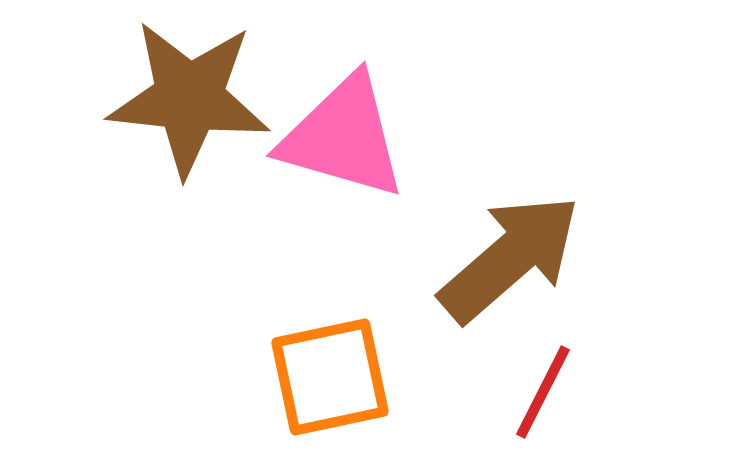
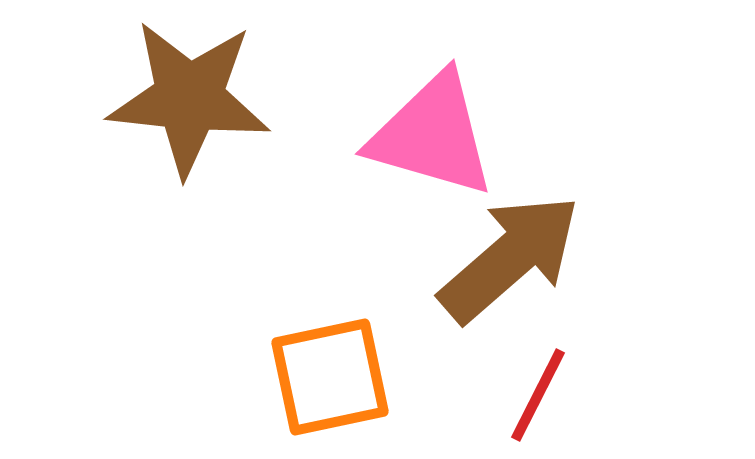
pink triangle: moved 89 px right, 2 px up
red line: moved 5 px left, 3 px down
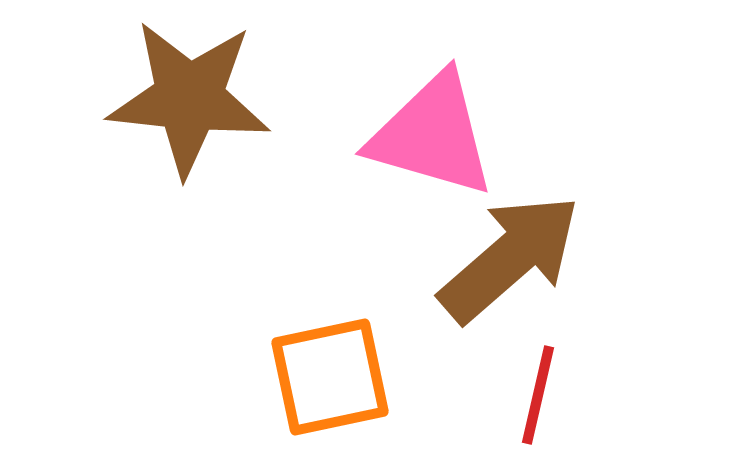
red line: rotated 14 degrees counterclockwise
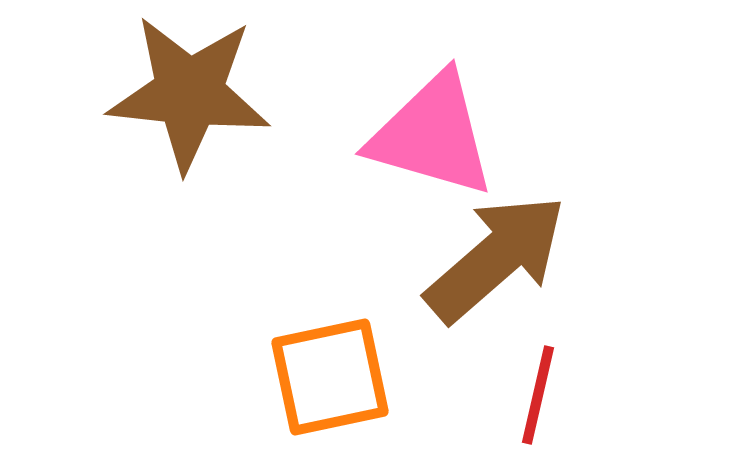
brown star: moved 5 px up
brown arrow: moved 14 px left
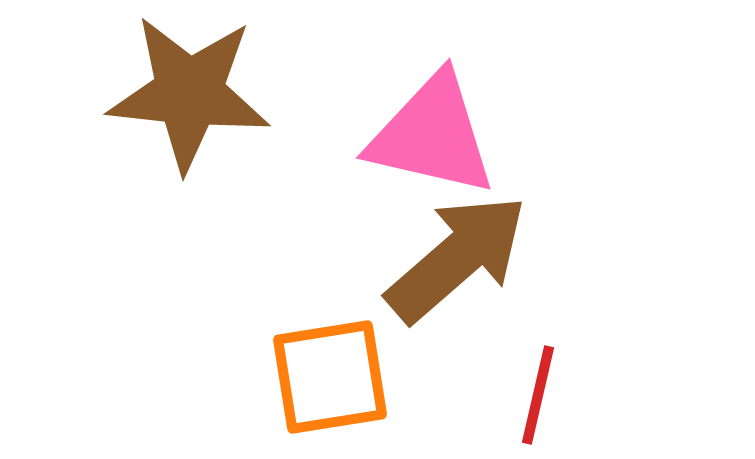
pink triangle: rotated 3 degrees counterclockwise
brown arrow: moved 39 px left
orange square: rotated 3 degrees clockwise
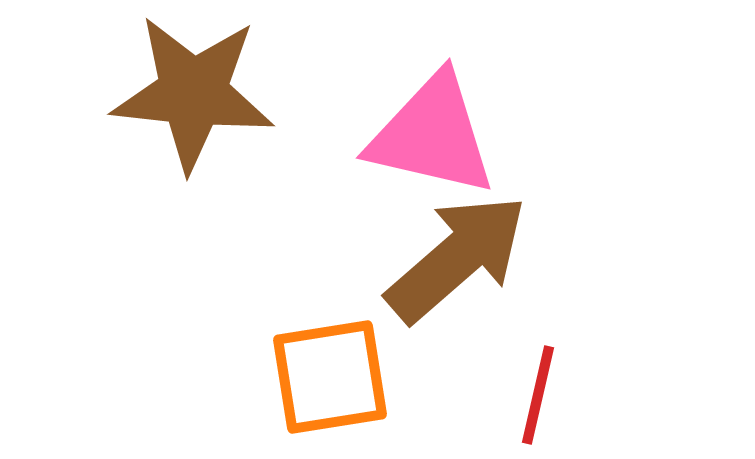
brown star: moved 4 px right
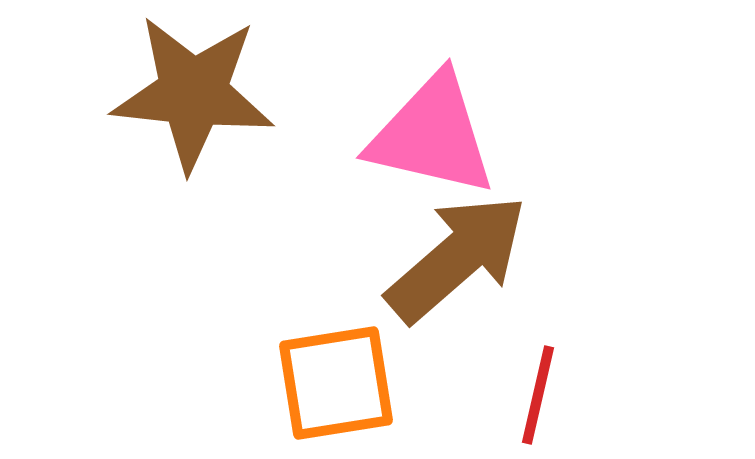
orange square: moved 6 px right, 6 px down
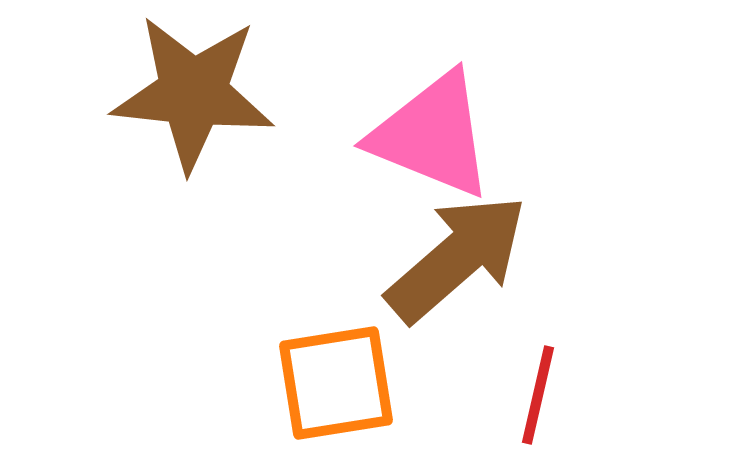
pink triangle: rotated 9 degrees clockwise
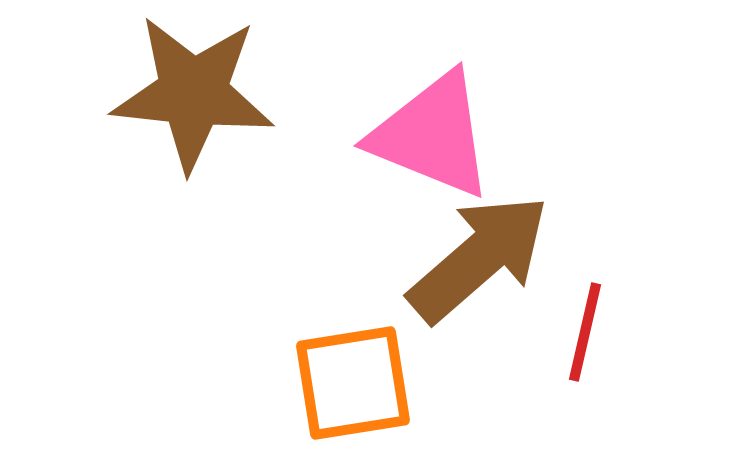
brown arrow: moved 22 px right
orange square: moved 17 px right
red line: moved 47 px right, 63 px up
